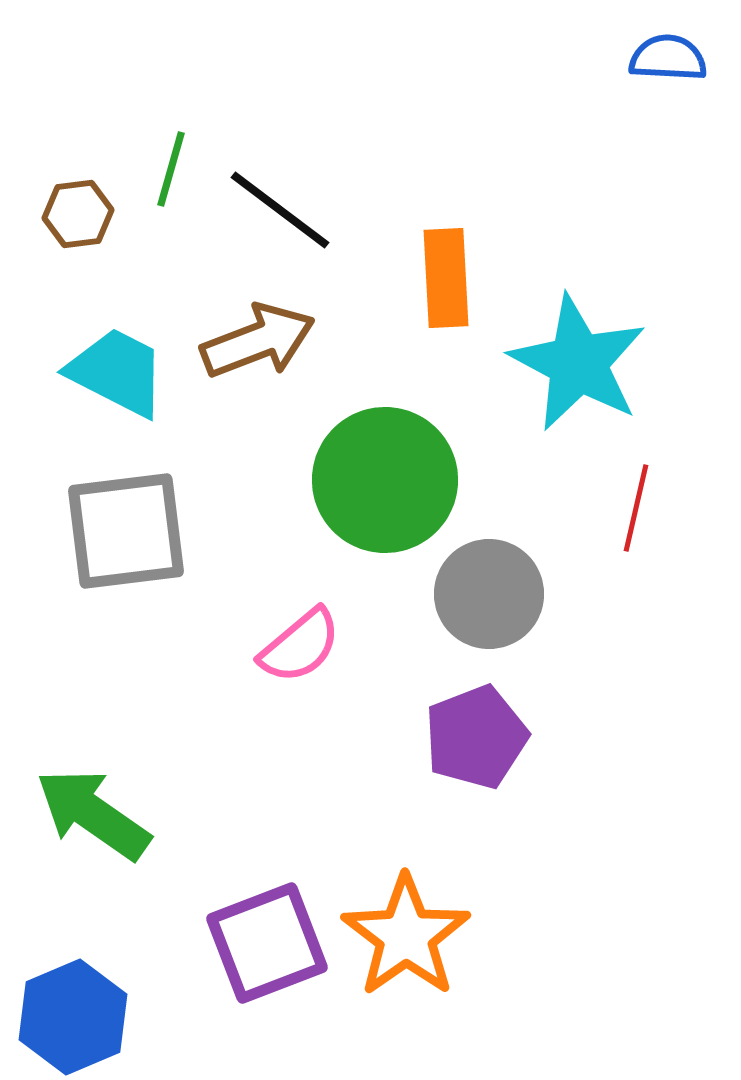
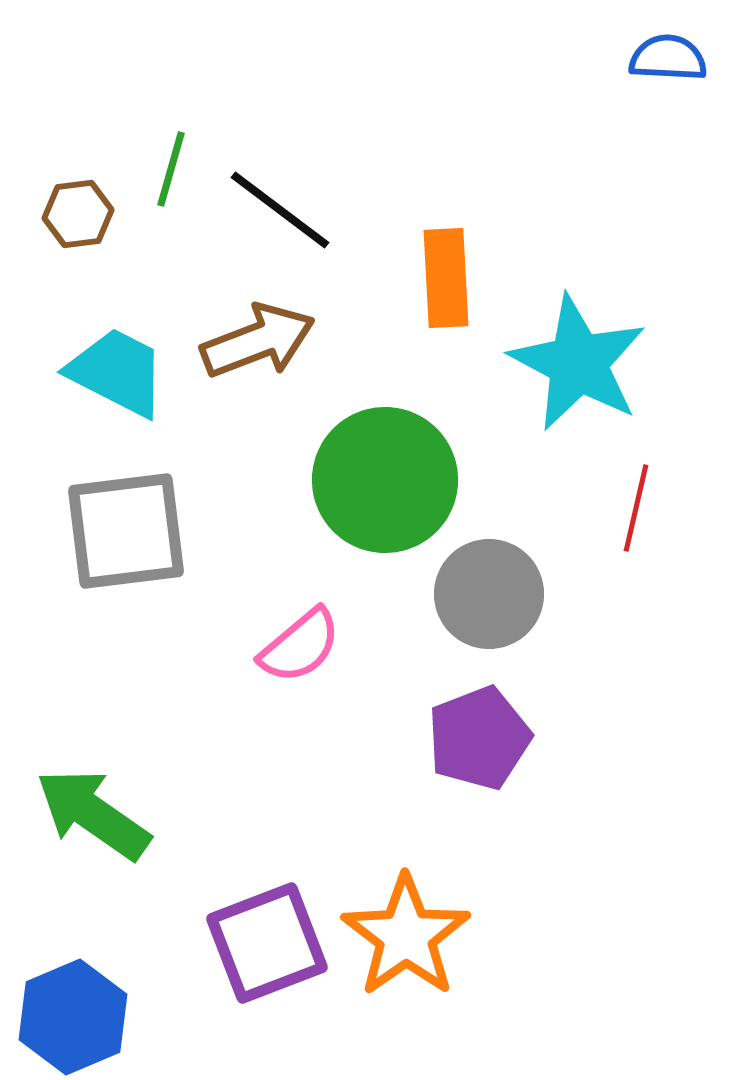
purple pentagon: moved 3 px right, 1 px down
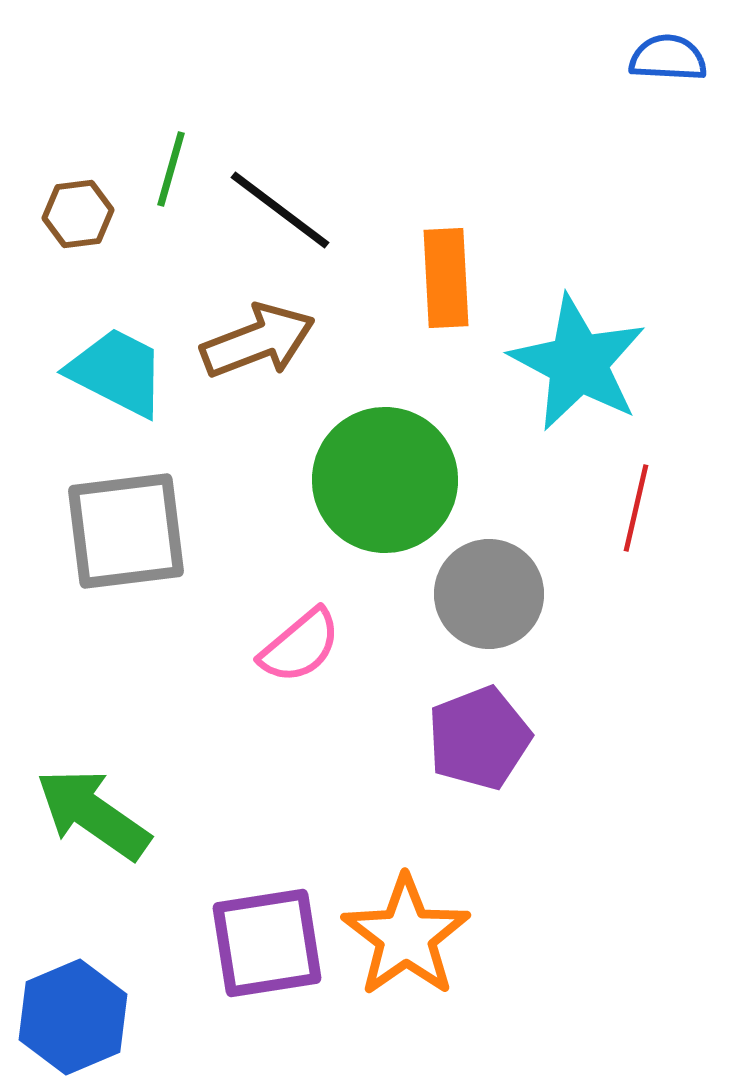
purple square: rotated 12 degrees clockwise
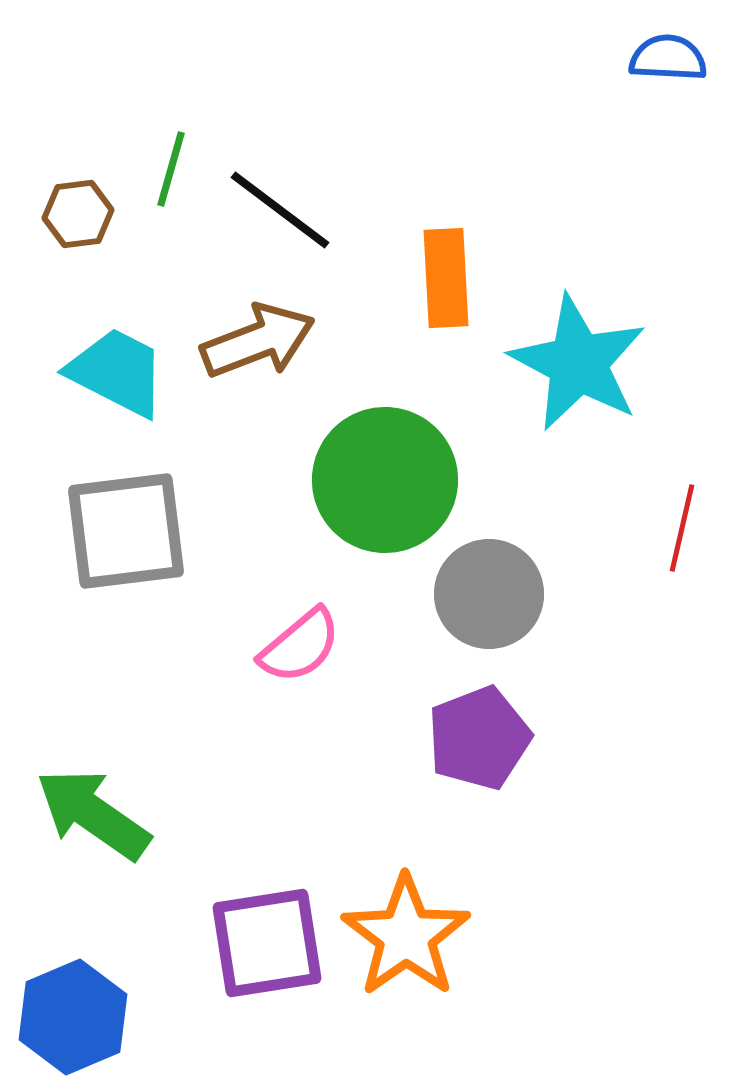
red line: moved 46 px right, 20 px down
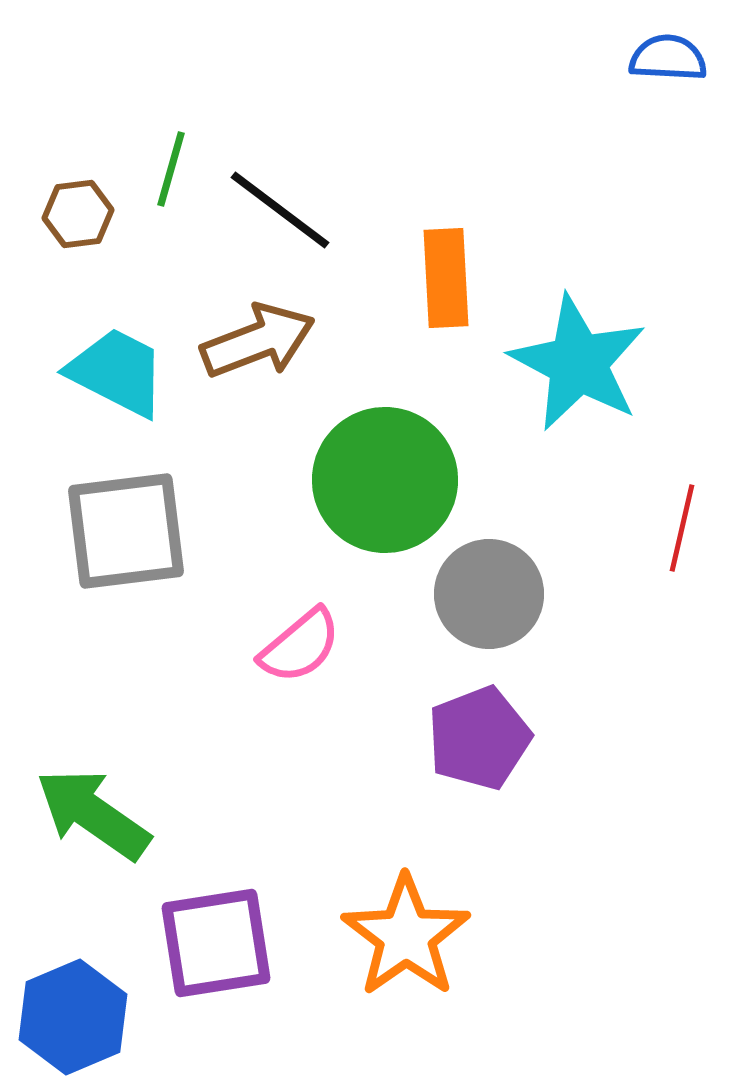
purple square: moved 51 px left
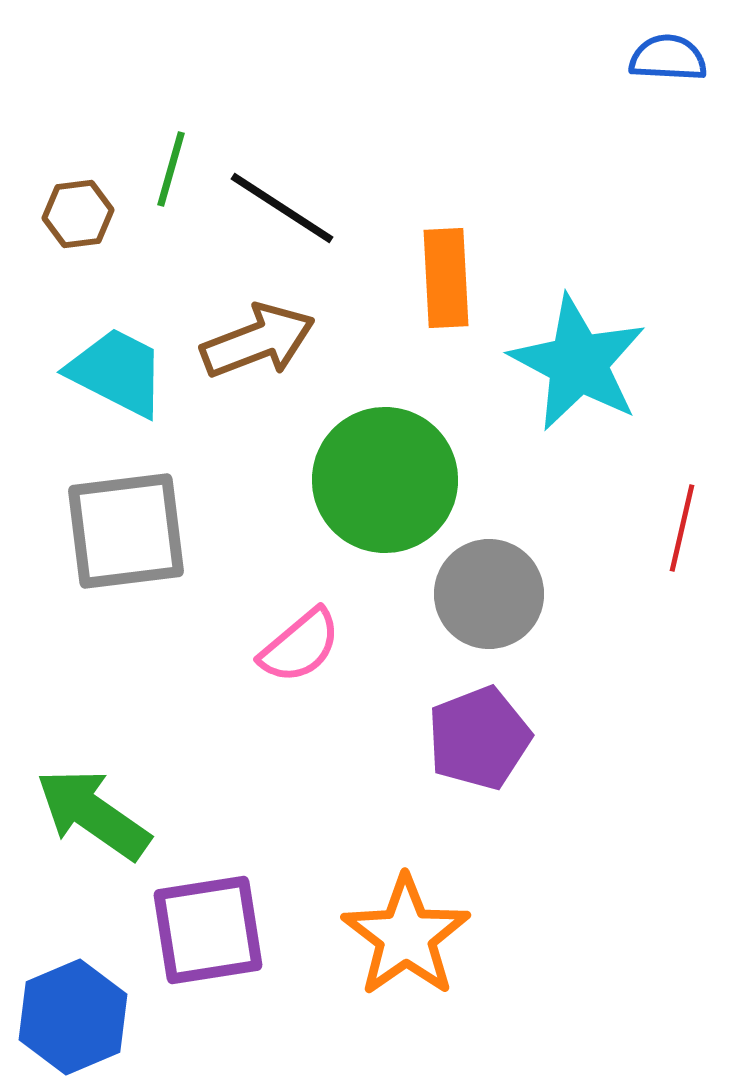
black line: moved 2 px right, 2 px up; rotated 4 degrees counterclockwise
purple square: moved 8 px left, 13 px up
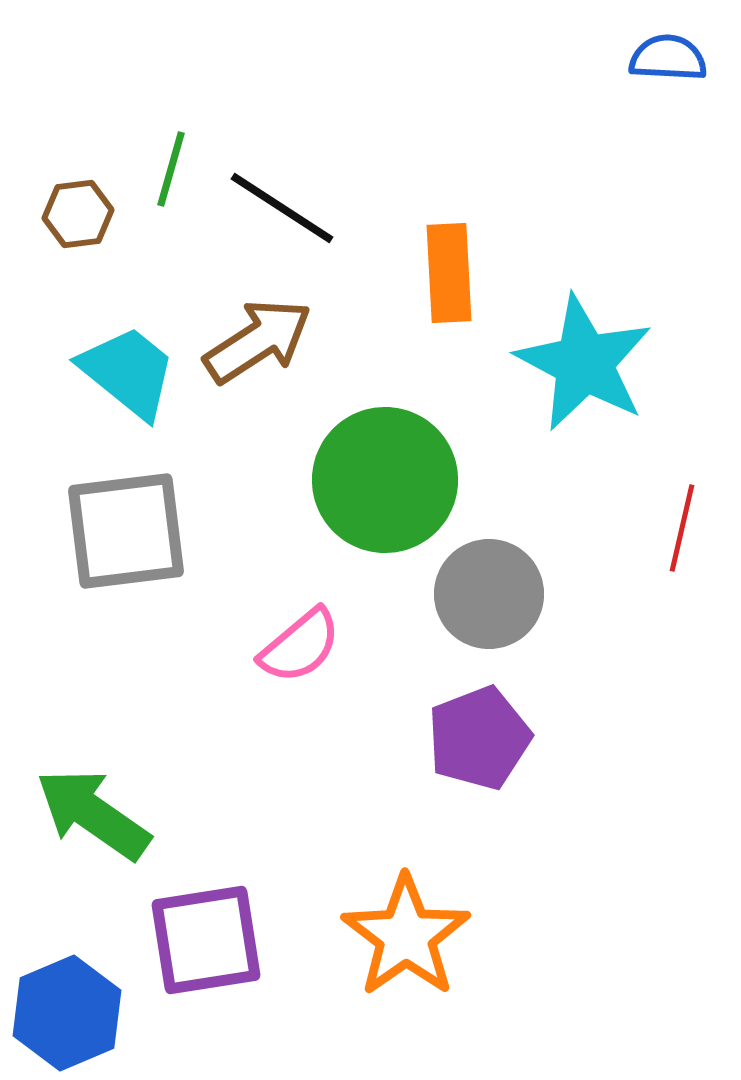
orange rectangle: moved 3 px right, 5 px up
brown arrow: rotated 12 degrees counterclockwise
cyan star: moved 6 px right
cyan trapezoid: moved 11 px right; rotated 12 degrees clockwise
purple square: moved 2 px left, 10 px down
blue hexagon: moved 6 px left, 4 px up
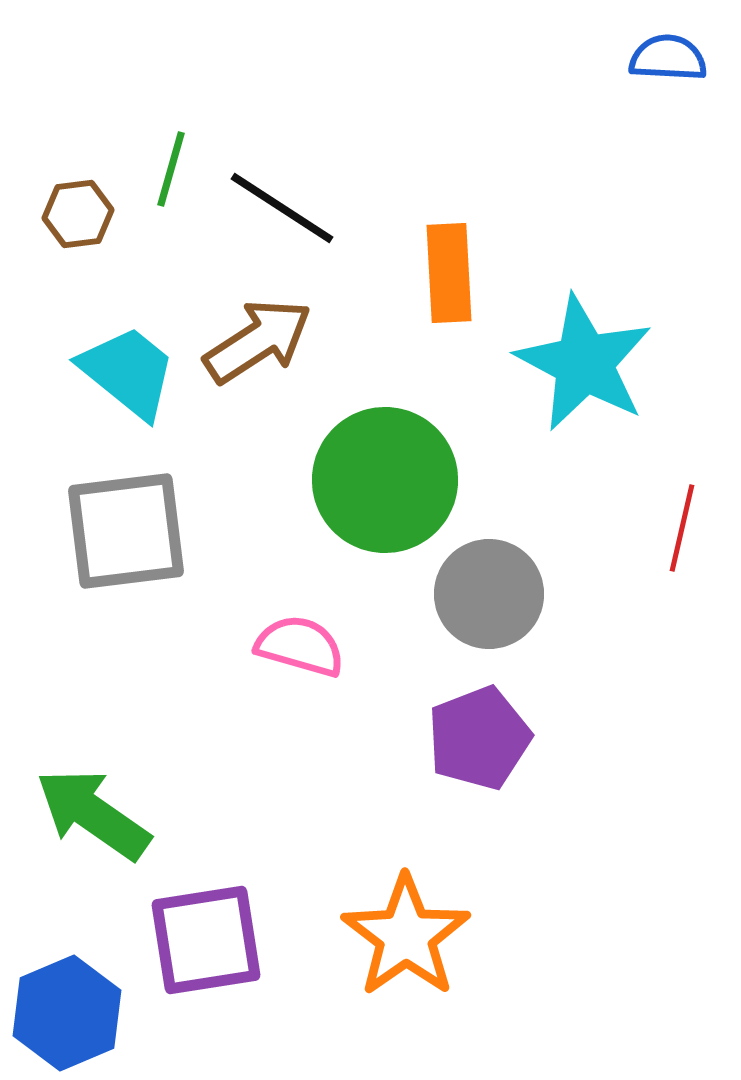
pink semicircle: rotated 124 degrees counterclockwise
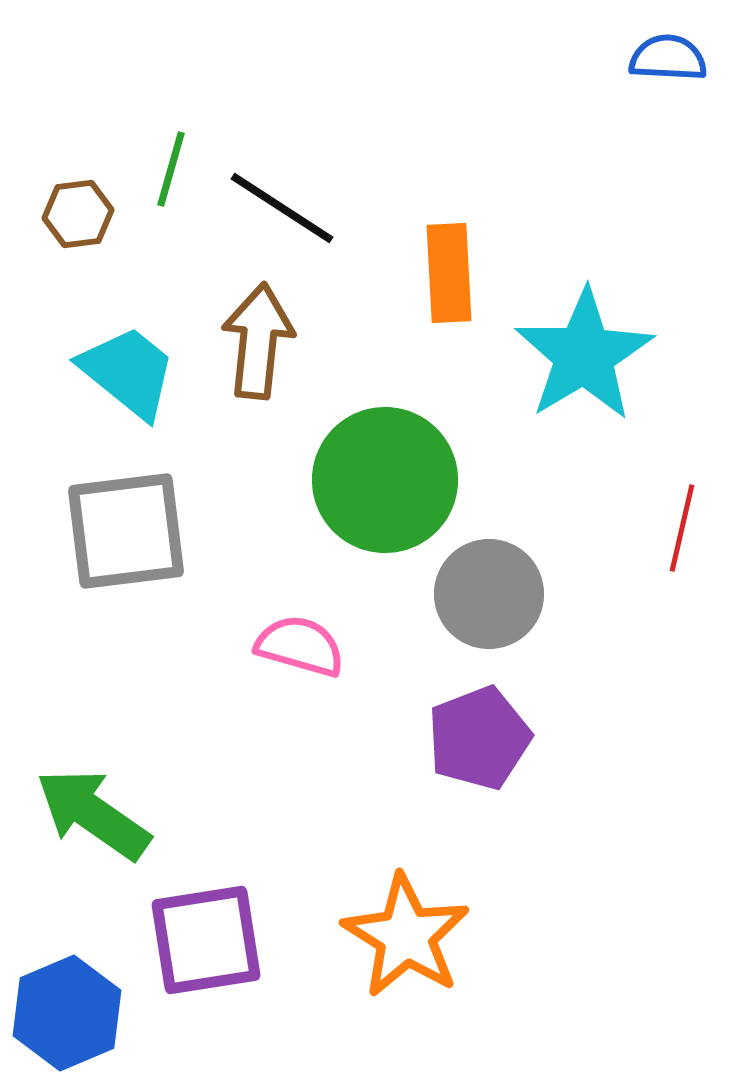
brown arrow: rotated 51 degrees counterclockwise
cyan star: moved 8 px up; rotated 13 degrees clockwise
orange star: rotated 5 degrees counterclockwise
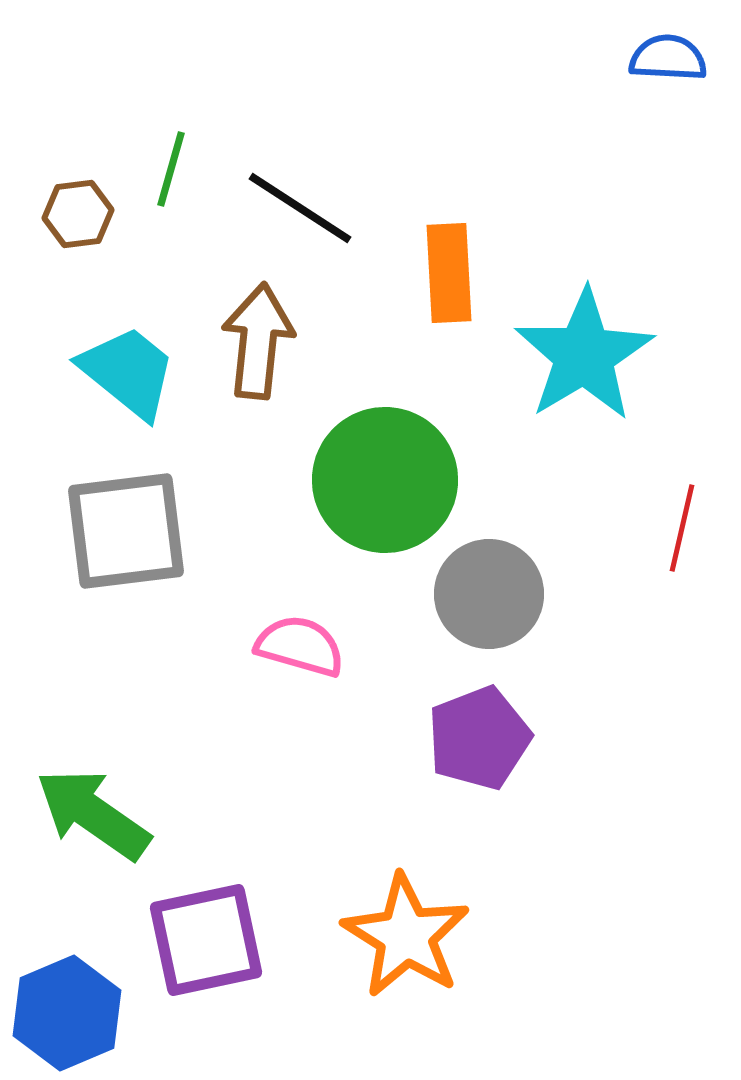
black line: moved 18 px right
purple square: rotated 3 degrees counterclockwise
